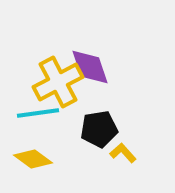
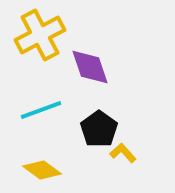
yellow cross: moved 18 px left, 47 px up
cyan line: moved 3 px right, 3 px up; rotated 12 degrees counterclockwise
black pentagon: rotated 27 degrees counterclockwise
yellow diamond: moved 9 px right, 11 px down
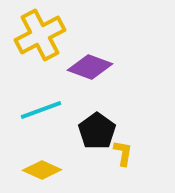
purple diamond: rotated 51 degrees counterclockwise
black pentagon: moved 2 px left, 2 px down
yellow L-shape: rotated 52 degrees clockwise
yellow diamond: rotated 12 degrees counterclockwise
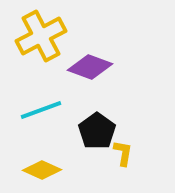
yellow cross: moved 1 px right, 1 px down
